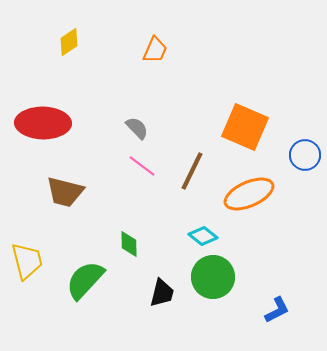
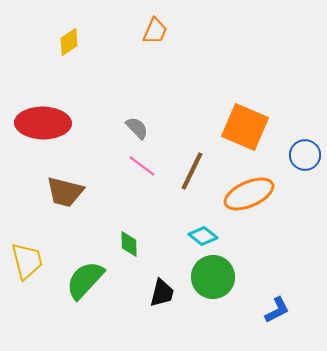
orange trapezoid: moved 19 px up
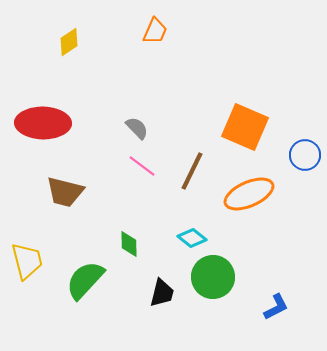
cyan diamond: moved 11 px left, 2 px down
blue L-shape: moved 1 px left, 3 px up
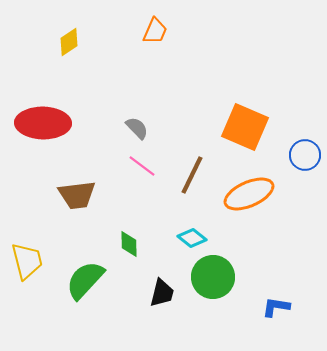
brown line: moved 4 px down
brown trapezoid: moved 12 px right, 3 px down; rotated 21 degrees counterclockwise
blue L-shape: rotated 144 degrees counterclockwise
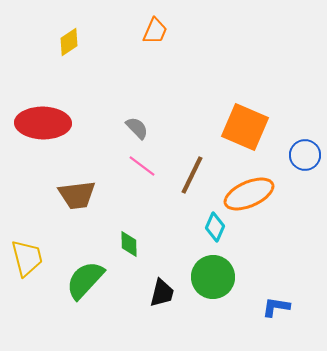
cyan diamond: moved 23 px right, 11 px up; rotated 76 degrees clockwise
yellow trapezoid: moved 3 px up
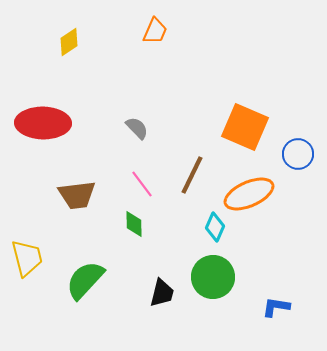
blue circle: moved 7 px left, 1 px up
pink line: moved 18 px down; rotated 16 degrees clockwise
green diamond: moved 5 px right, 20 px up
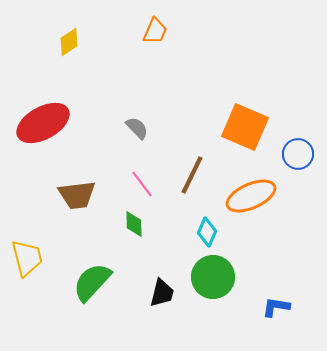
red ellipse: rotated 30 degrees counterclockwise
orange ellipse: moved 2 px right, 2 px down
cyan diamond: moved 8 px left, 5 px down
green semicircle: moved 7 px right, 2 px down
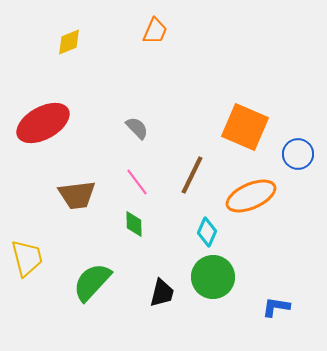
yellow diamond: rotated 12 degrees clockwise
pink line: moved 5 px left, 2 px up
